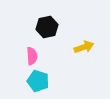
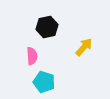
yellow arrow: rotated 30 degrees counterclockwise
cyan pentagon: moved 6 px right, 1 px down
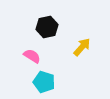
yellow arrow: moved 2 px left
pink semicircle: rotated 54 degrees counterclockwise
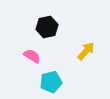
yellow arrow: moved 4 px right, 4 px down
cyan pentagon: moved 7 px right; rotated 30 degrees counterclockwise
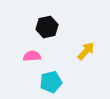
pink semicircle: rotated 36 degrees counterclockwise
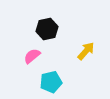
black hexagon: moved 2 px down
pink semicircle: rotated 36 degrees counterclockwise
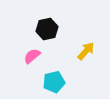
cyan pentagon: moved 3 px right
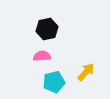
yellow arrow: moved 21 px down
pink semicircle: moved 10 px right; rotated 36 degrees clockwise
